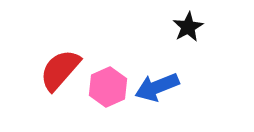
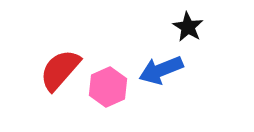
black star: rotated 12 degrees counterclockwise
blue arrow: moved 4 px right, 17 px up
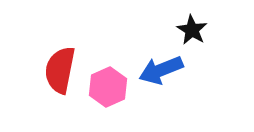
black star: moved 4 px right, 3 px down
red semicircle: rotated 30 degrees counterclockwise
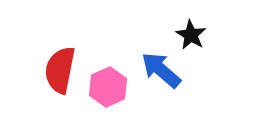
black star: moved 1 px left, 5 px down
blue arrow: rotated 63 degrees clockwise
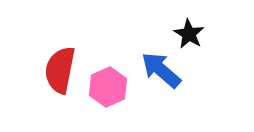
black star: moved 2 px left, 1 px up
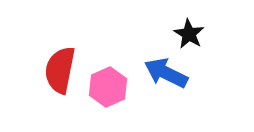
blue arrow: moved 5 px right, 3 px down; rotated 15 degrees counterclockwise
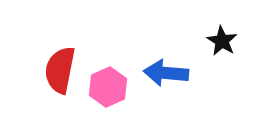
black star: moved 33 px right, 7 px down
blue arrow: rotated 21 degrees counterclockwise
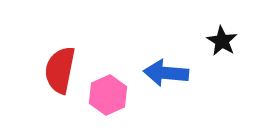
pink hexagon: moved 8 px down
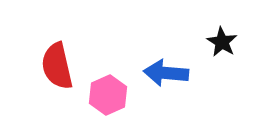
black star: moved 1 px down
red semicircle: moved 3 px left, 4 px up; rotated 24 degrees counterclockwise
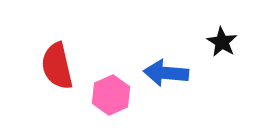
pink hexagon: moved 3 px right
